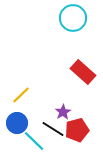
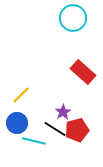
black line: moved 2 px right
cyan line: rotated 30 degrees counterclockwise
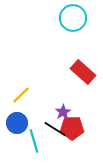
red pentagon: moved 5 px left, 2 px up; rotated 15 degrees clockwise
cyan line: rotated 60 degrees clockwise
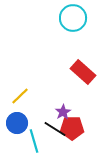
yellow line: moved 1 px left, 1 px down
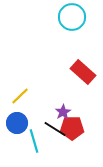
cyan circle: moved 1 px left, 1 px up
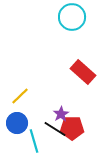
purple star: moved 2 px left, 2 px down
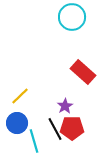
purple star: moved 4 px right, 8 px up
black line: rotated 30 degrees clockwise
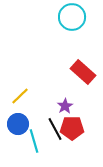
blue circle: moved 1 px right, 1 px down
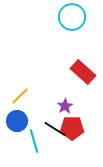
blue circle: moved 1 px left, 3 px up
black line: rotated 30 degrees counterclockwise
